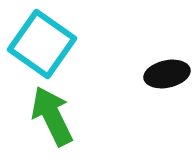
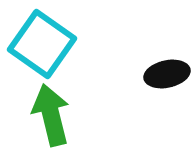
green arrow: moved 1 px left, 1 px up; rotated 12 degrees clockwise
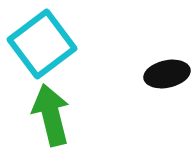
cyan square: rotated 18 degrees clockwise
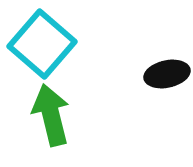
cyan square: rotated 12 degrees counterclockwise
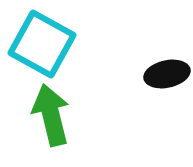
cyan square: rotated 12 degrees counterclockwise
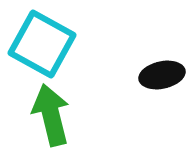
black ellipse: moved 5 px left, 1 px down
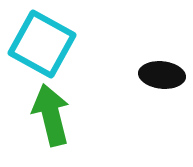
black ellipse: rotated 18 degrees clockwise
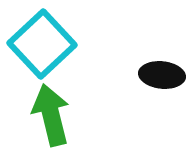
cyan square: rotated 18 degrees clockwise
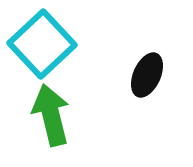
black ellipse: moved 15 px left; rotated 72 degrees counterclockwise
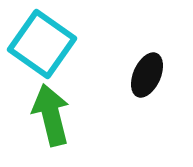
cyan square: rotated 12 degrees counterclockwise
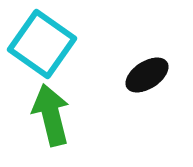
black ellipse: rotated 33 degrees clockwise
